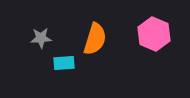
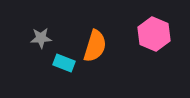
orange semicircle: moved 7 px down
cyan rectangle: rotated 25 degrees clockwise
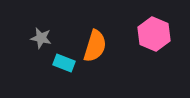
gray star: rotated 15 degrees clockwise
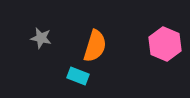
pink hexagon: moved 11 px right, 10 px down
cyan rectangle: moved 14 px right, 13 px down
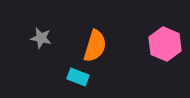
cyan rectangle: moved 1 px down
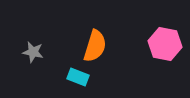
gray star: moved 8 px left, 14 px down
pink hexagon: rotated 12 degrees counterclockwise
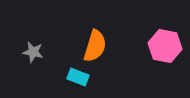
pink hexagon: moved 2 px down
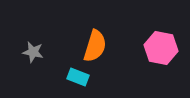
pink hexagon: moved 4 px left, 2 px down
